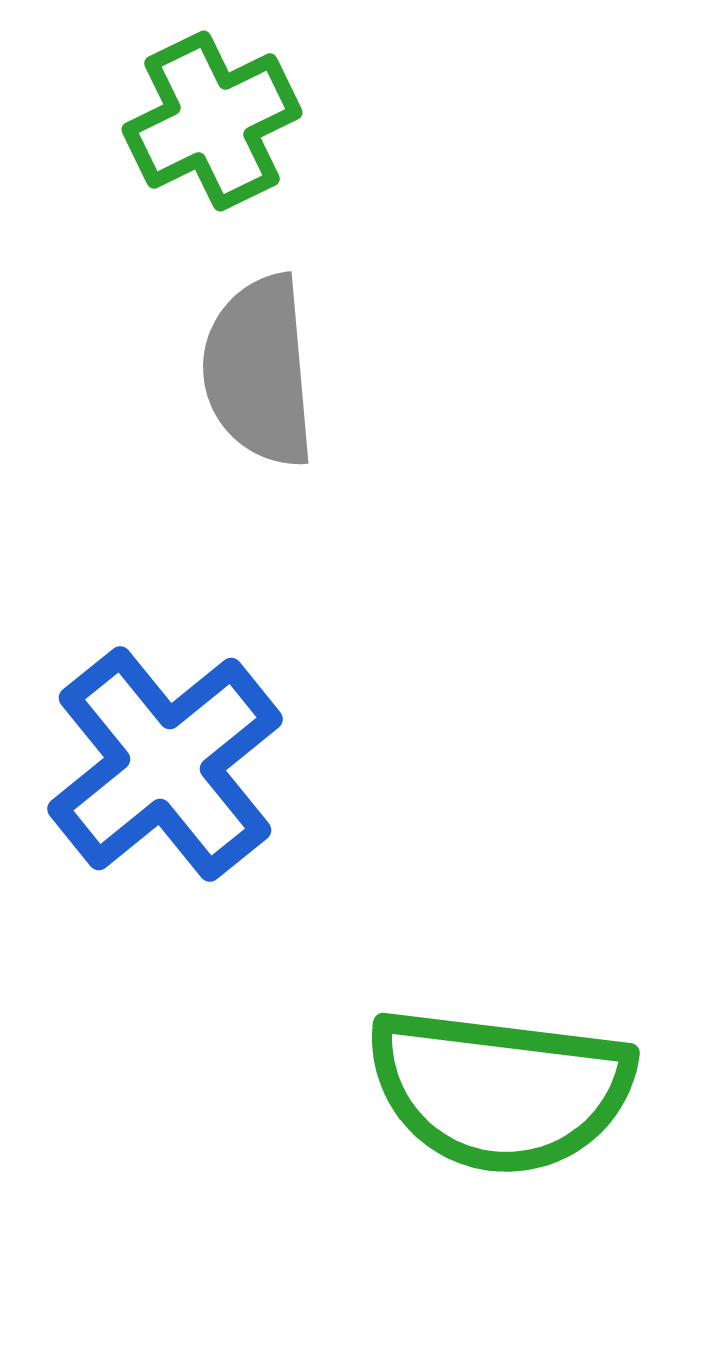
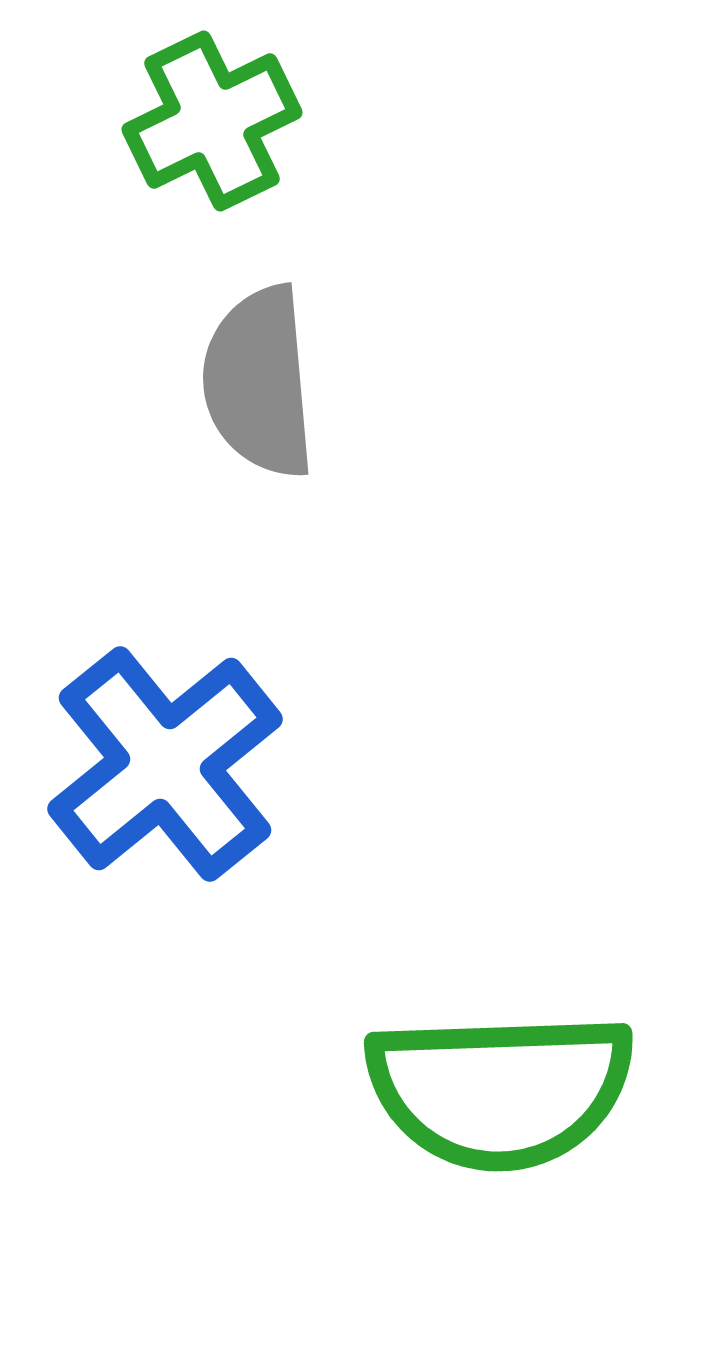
gray semicircle: moved 11 px down
green semicircle: rotated 9 degrees counterclockwise
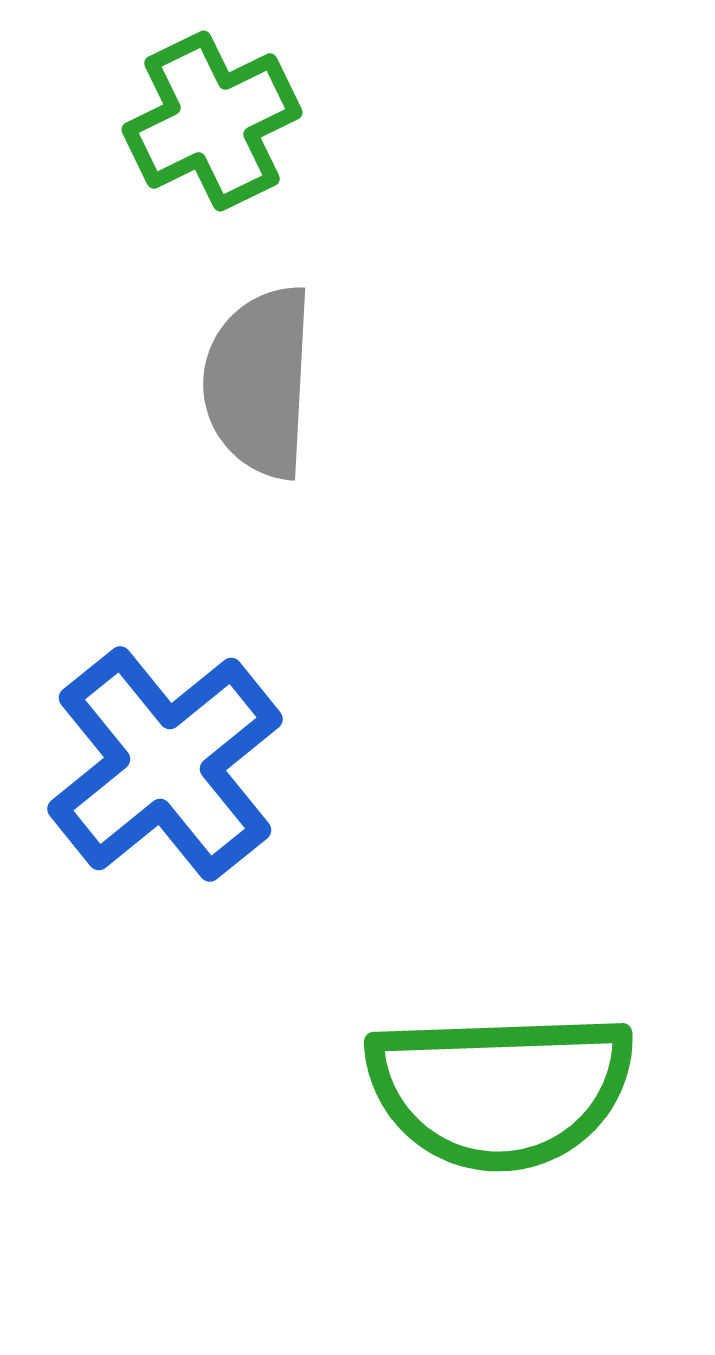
gray semicircle: rotated 8 degrees clockwise
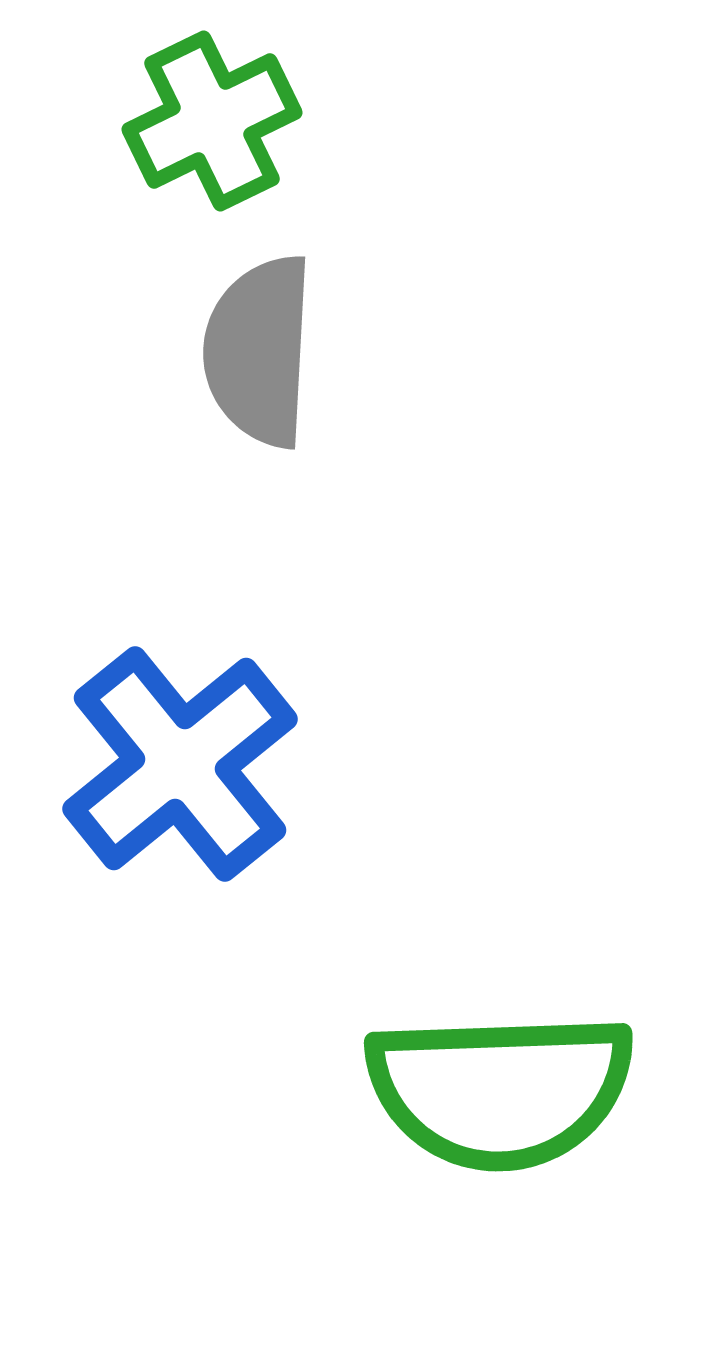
gray semicircle: moved 31 px up
blue cross: moved 15 px right
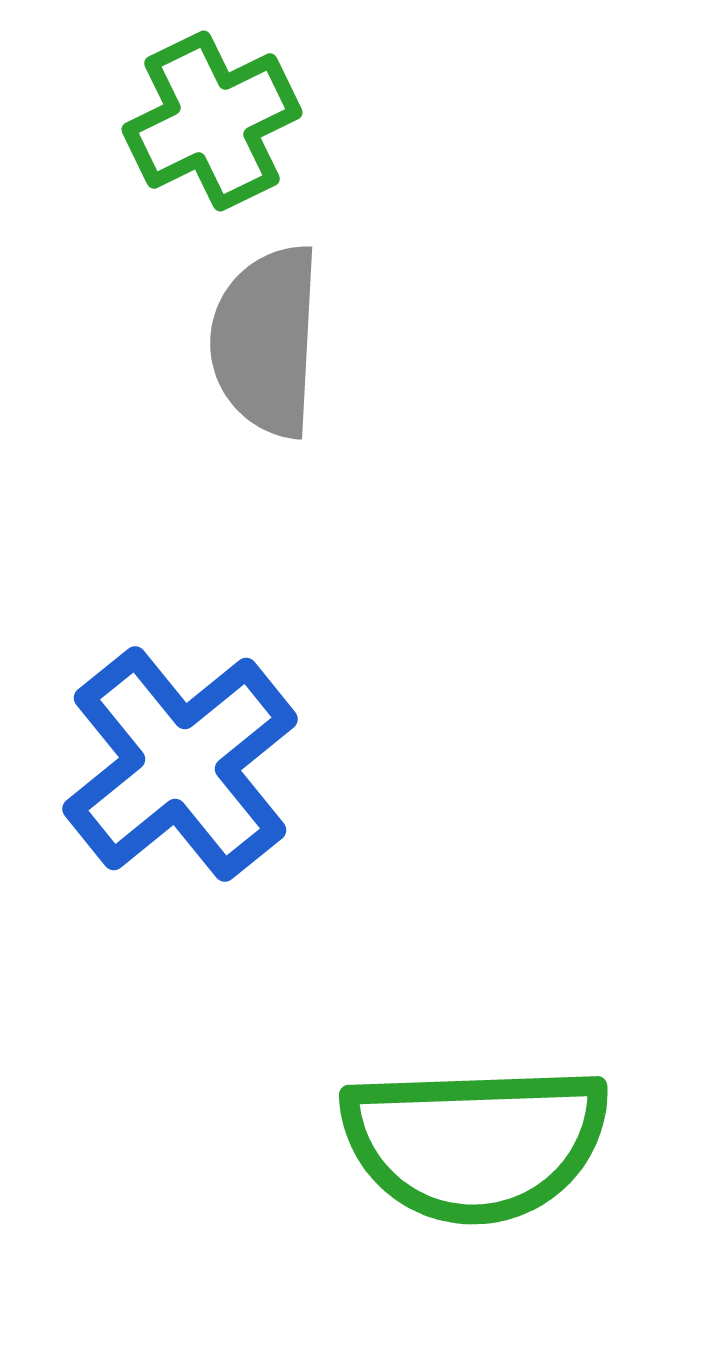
gray semicircle: moved 7 px right, 10 px up
green semicircle: moved 25 px left, 53 px down
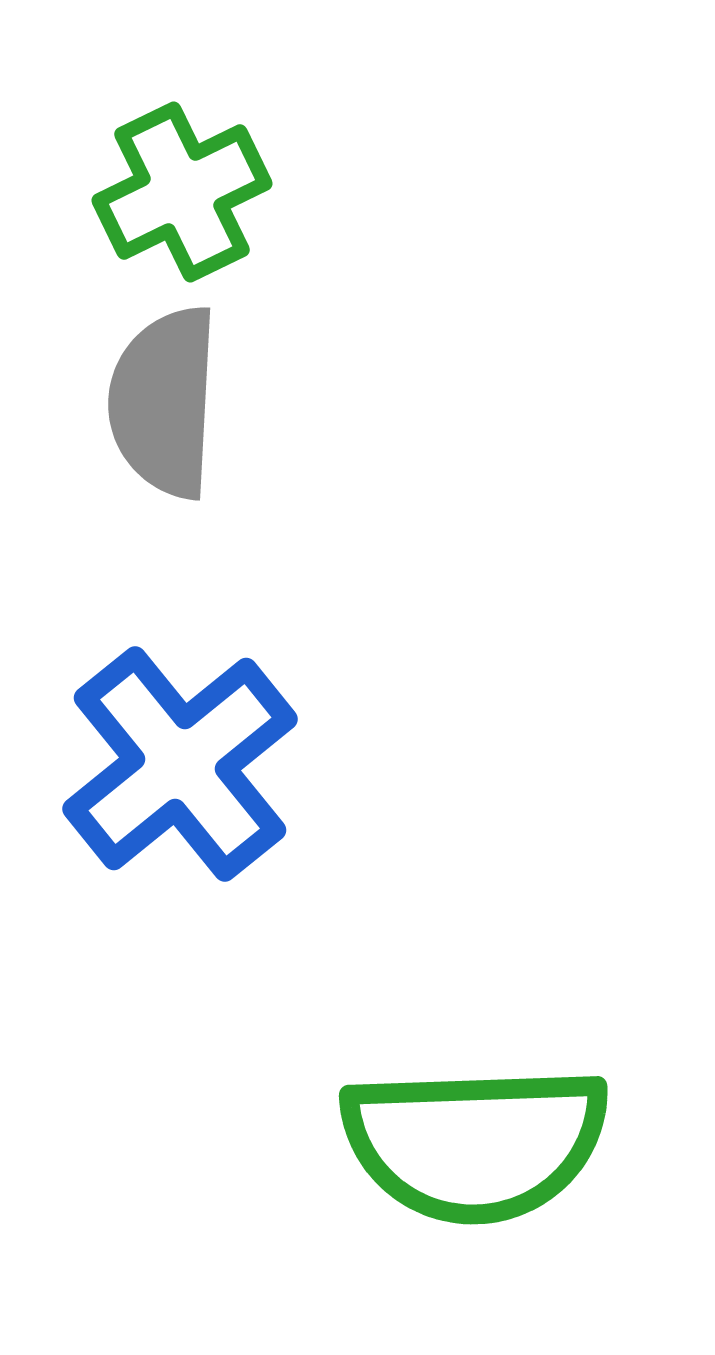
green cross: moved 30 px left, 71 px down
gray semicircle: moved 102 px left, 61 px down
